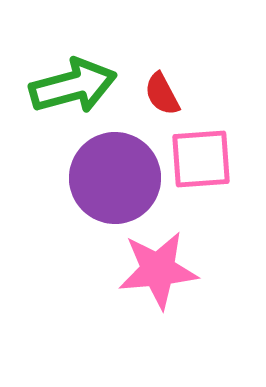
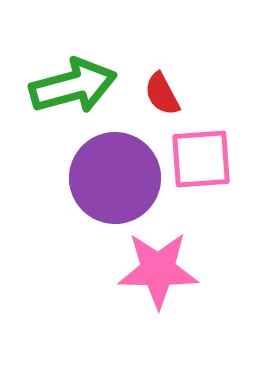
pink star: rotated 6 degrees clockwise
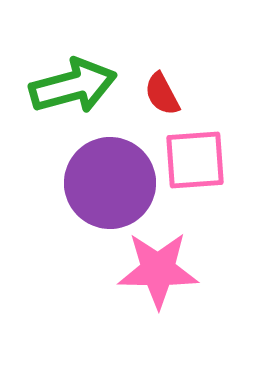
pink square: moved 6 px left, 1 px down
purple circle: moved 5 px left, 5 px down
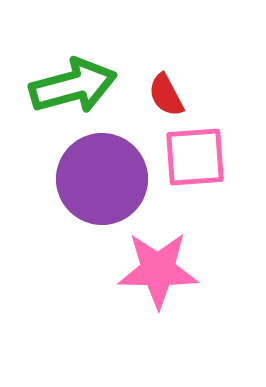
red semicircle: moved 4 px right, 1 px down
pink square: moved 3 px up
purple circle: moved 8 px left, 4 px up
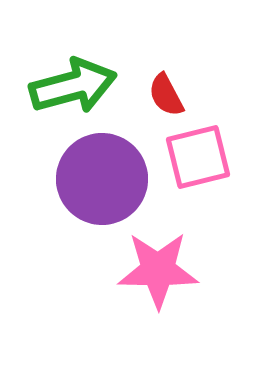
pink square: moved 3 px right; rotated 10 degrees counterclockwise
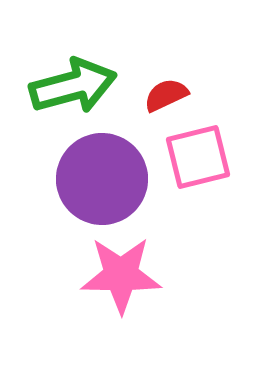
red semicircle: rotated 93 degrees clockwise
pink star: moved 37 px left, 5 px down
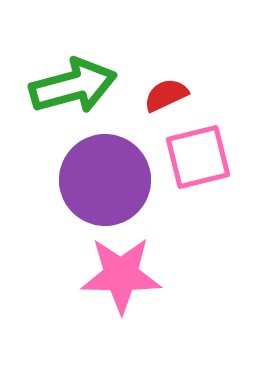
purple circle: moved 3 px right, 1 px down
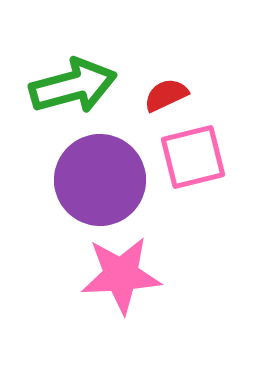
pink square: moved 5 px left
purple circle: moved 5 px left
pink star: rotated 4 degrees counterclockwise
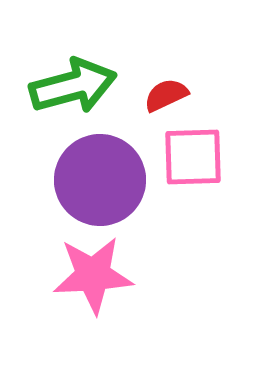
pink square: rotated 12 degrees clockwise
pink star: moved 28 px left
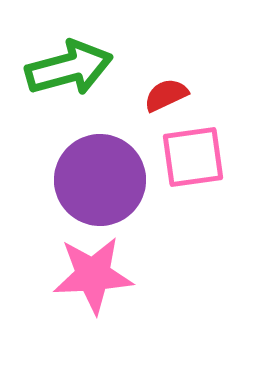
green arrow: moved 4 px left, 18 px up
pink square: rotated 6 degrees counterclockwise
